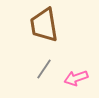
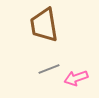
gray line: moved 5 px right; rotated 35 degrees clockwise
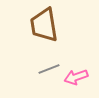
pink arrow: moved 1 px up
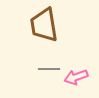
gray line: rotated 20 degrees clockwise
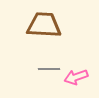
brown trapezoid: rotated 102 degrees clockwise
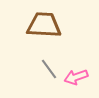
gray line: rotated 55 degrees clockwise
